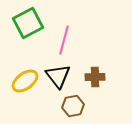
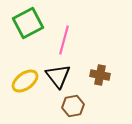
brown cross: moved 5 px right, 2 px up; rotated 12 degrees clockwise
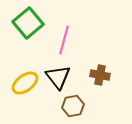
green square: rotated 12 degrees counterclockwise
black triangle: moved 1 px down
yellow ellipse: moved 2 px down
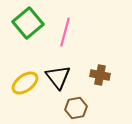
pink line: moved 1 px right, 8 px up
brown hexagon: moved 3 px right, 2 px down
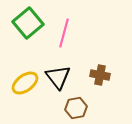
pink line: moved 1 px left, 1 px down
